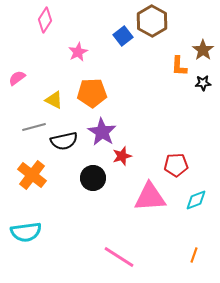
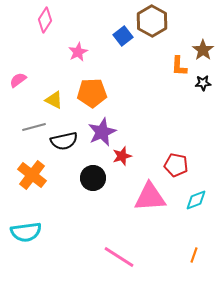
pink semicircle: moved 1 px right, 2 px down
purple star: rotated 16 degrees clockwise
red pentagon: rotated 15 degrees clockwise
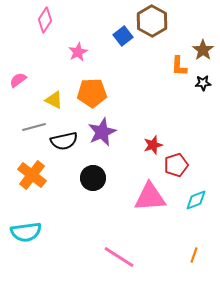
red star: moved 31 px right, 11 px up
red pentagon: rotated 30 degrees counterclockwise
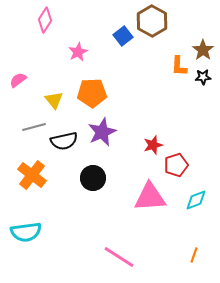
black star: moved 6 px up
yellow triangle: rotated 24 degrees clockwise
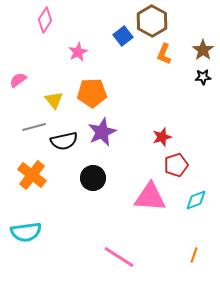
orange L-shape: moved 15 px left, 12 px up; rotated 20 degrees clockwise
red star: moved 9 px right, 8 px up
pink triangle: rotated 8 degrees clockwise
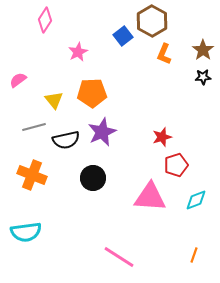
black semicircle: moved 2 px right, 1 px up
orange cross: rotated 16 degrees counterclockwise
